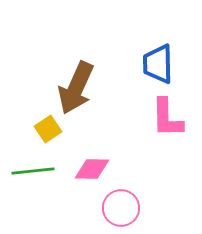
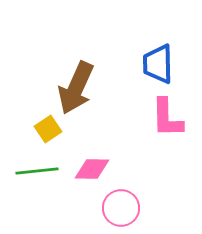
green line: moved 4 px right
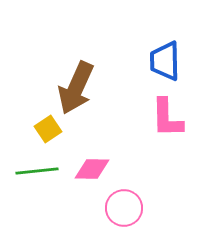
blue trapezoid: moved 7 px right, 3 px up
pink circle: moved 3 px right
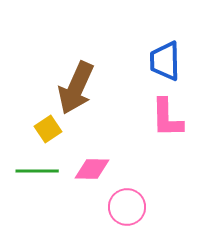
green line: rotated 6 degrees clockwise
pink circle: moved 3 px right, 1 px up
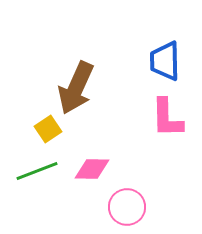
green line: rotated 21 degrees counterclockwise
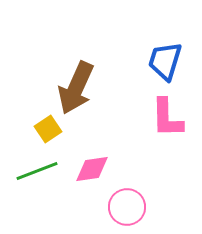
blue trapezoid: rotated 18 degrees clockwise
pink diamond: rotated 9 degrees counterclockwise
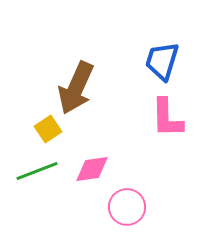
blue trapezoid: moved 3 px left
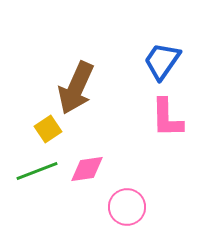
blue trapezoid: rotated 18 degrees clockwise
pink diamond: moved 5 px left
